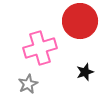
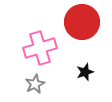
red circle: moved 2 px right, 1 px down
gray star: moved 7 px right
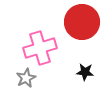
black star: rotated 24 degrees clockwise
gray star: moved 9 px left, 6 px up
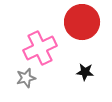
pink cross: rotated 8 degrees counterclockwise
gray star: rotated 12 degrees clockwise
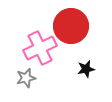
red circle: moved 11 px left, 4 px down
black star: moved 1 px right, 3 px up; rotated 18 degrees counterclockwise
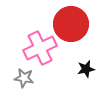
red circle: moved 2 px up
gray star: moved 2 px left; rotated 24 degrees clockwise
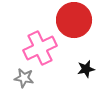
red circle: moved 3 px right, 4 px up
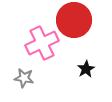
pink cross: moved 2 px right, 5 px up
black star: rotated 18 degrees counterclockwise
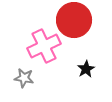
pink cross: moved 2 px right, 3 px down
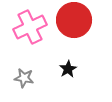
pink cross: moved 14 px left, 19 px up
black star: moved 18 px left
